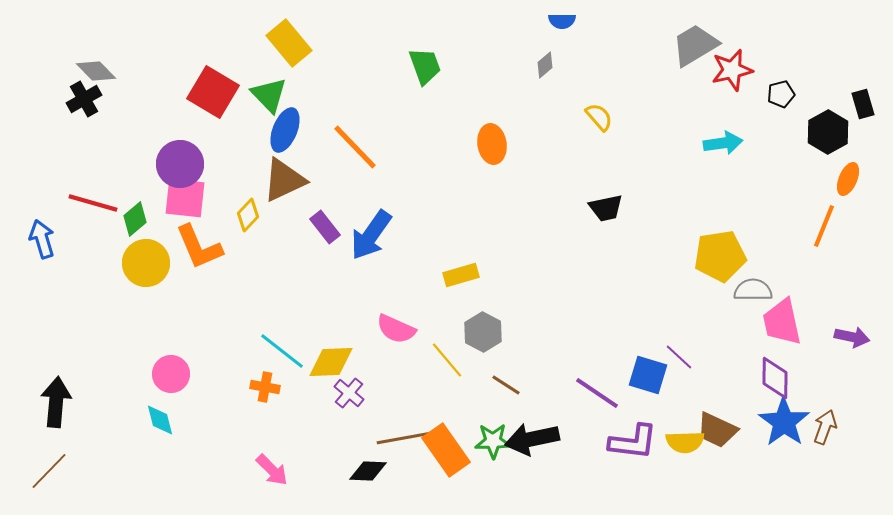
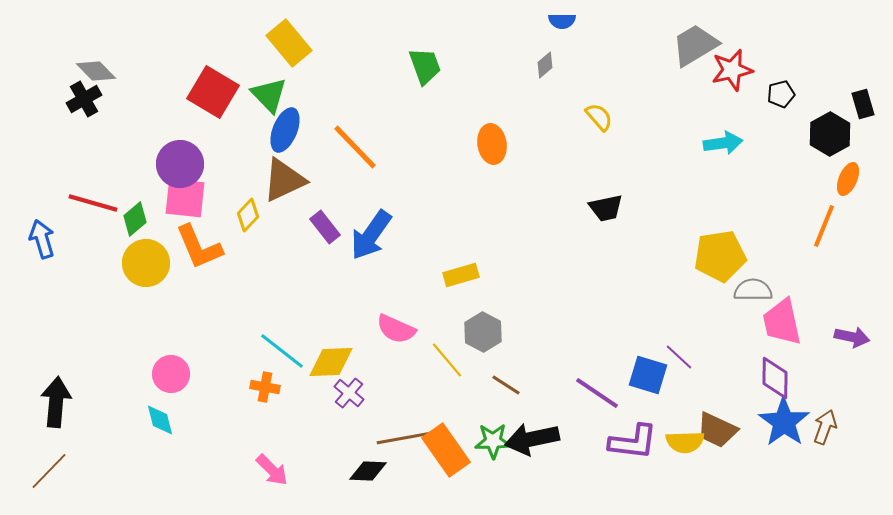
black hexagon at (828, 132): moved 2 px right, 2 px down
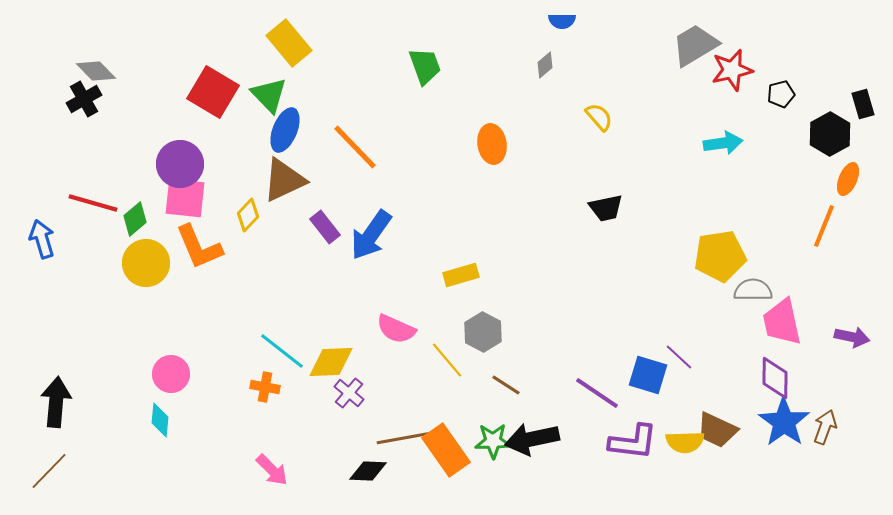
cyan diamond at (160, 420): rotated 20 degrees clockwise
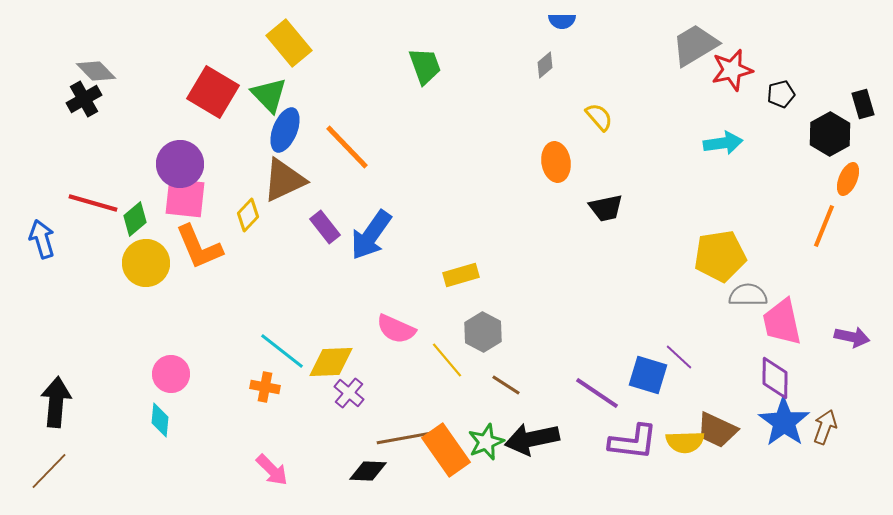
orange ellipse at (492, 144): moved 64 px right, 18 px down
orange line at (355, 147): moved 8 px left
gray semicircle at (753, 290): moved 5 px left, 5 px down
green star at (493, 441): moved 7 px left, 1 px down; rotated 21 degrees counterclockwise
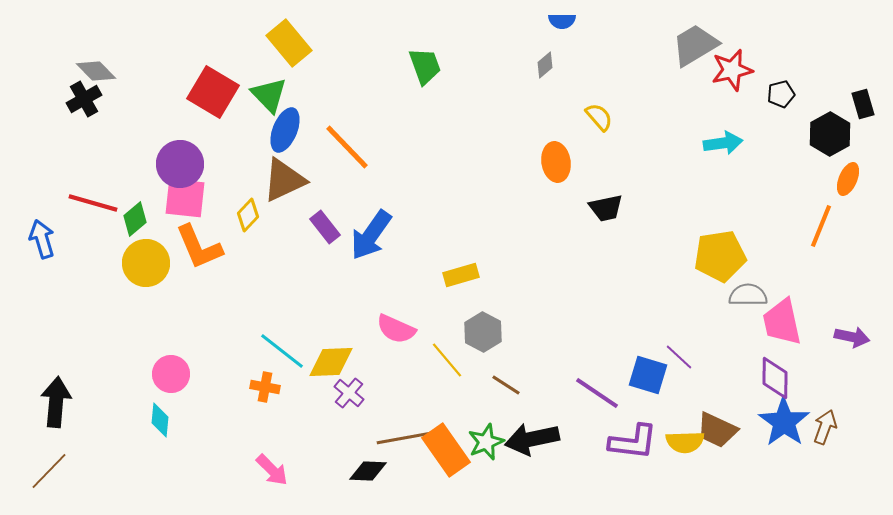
orange line at (824, 226): moved 3 px left
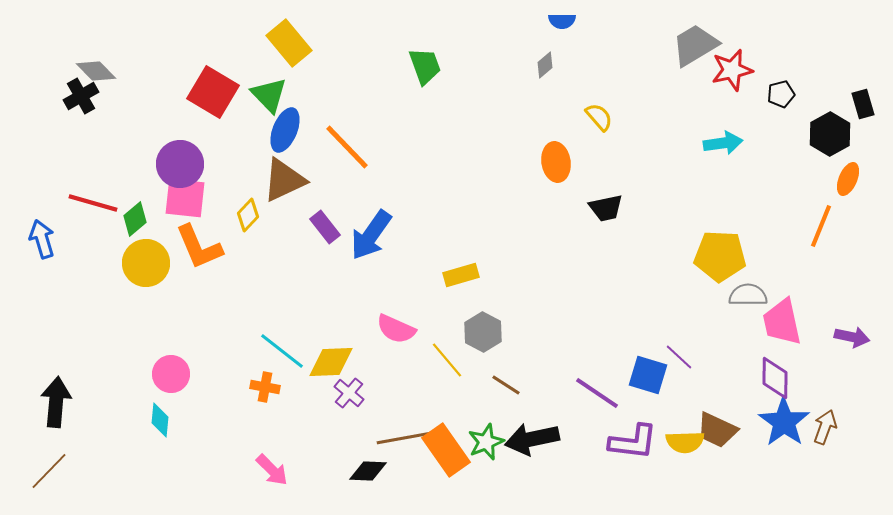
black cross at (84, 99): moved 3 px left, 3 px up
yellow pentagon at (720, 256): rotated 12 degrees clockwise
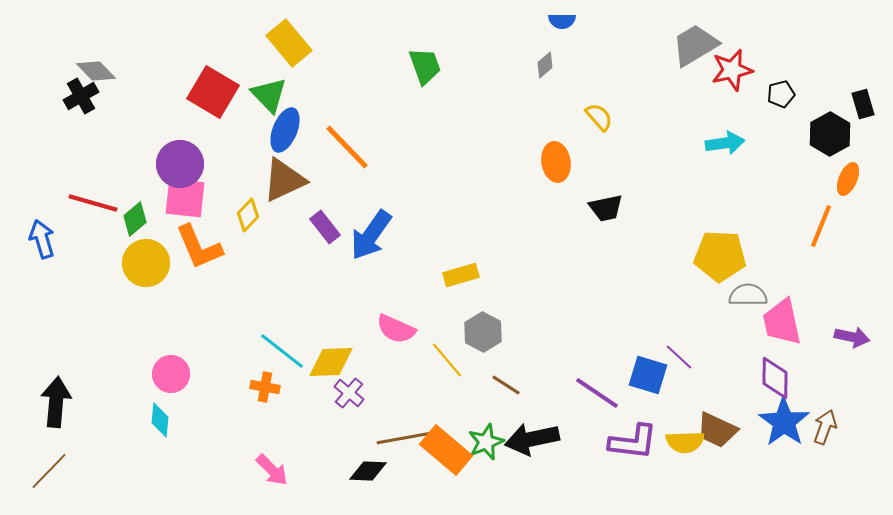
cyan arrow at (723, 143): moved 2 px right
orange rectangle at (446, 450): rotated 15 degrees counterclockwise
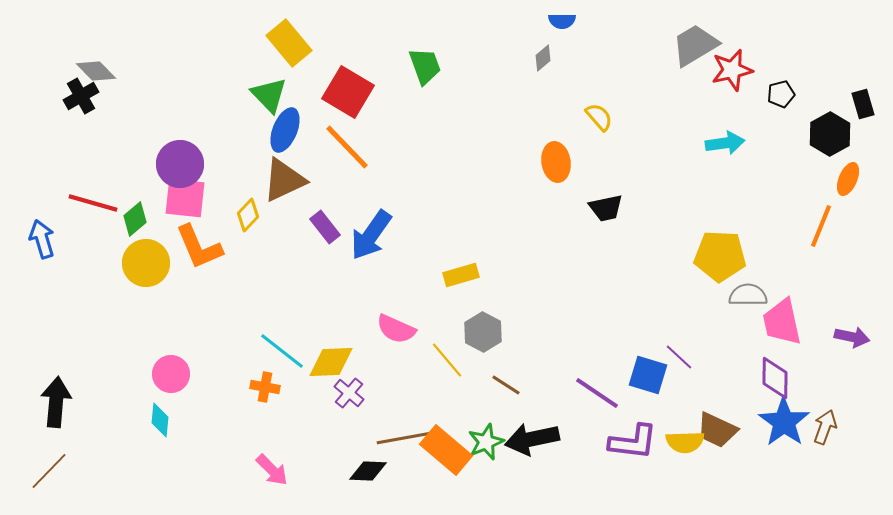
gray diamond at (545, 65): moved 2 px left, 7 px up
red square at (213, 92): moved 135 px right
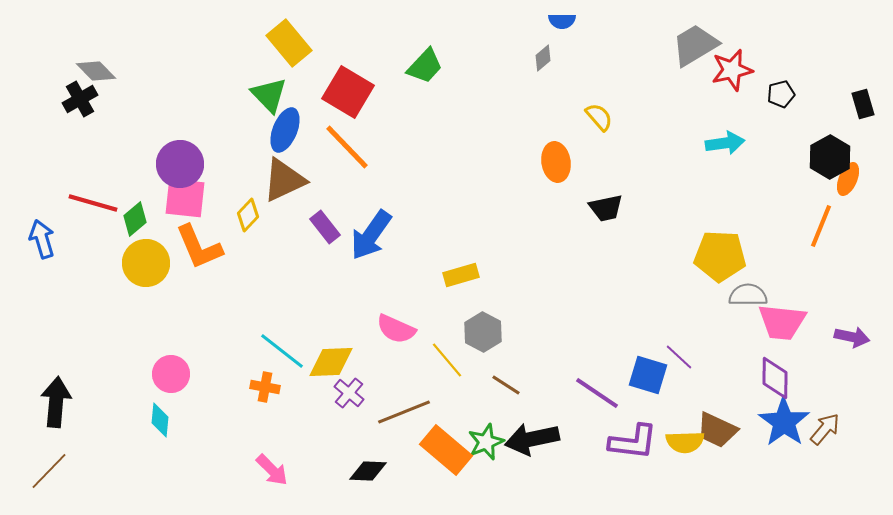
green trapezoid at (425, 66): rotated 63 degrees clockwise
black cross at (81, 96): moved 1 px left, 3 px down
black hexagon at (830, 134): moved 23 px down
pink trapezoid at (782, 322): rotated 72 degrees counterclockwise
brown arrow at (825, 427): moved 2 px down; rotated 20 degrees clockwise
brown line at (404, 438): moved 26 px up; rotated 12 degrees counterclockwise
